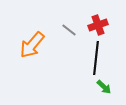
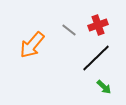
black line: rotated 40 degrees clockwise
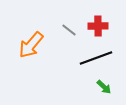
red cross: moved 1 px down; rotated 18 degrees clockwise
orange arrow: moved 1 px left
black line: rotated 24 degrees clockwise
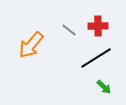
black line: rotated 12 degrees counterclockwise
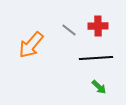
black line: rotated 28 degrees clockwise
green arrow: moved 5 px left
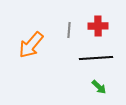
gray line: rotated 56 degrees clockwise
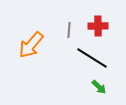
black line: moved 4 px left; rotated 36 degrees clockwise
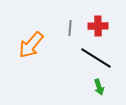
gray line: moved 1 px right, 2 px up
black line: moved 4 px right
green arrow: rotated 28 degrees clockwise
